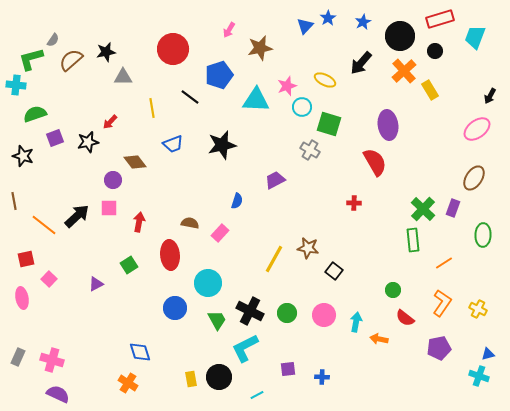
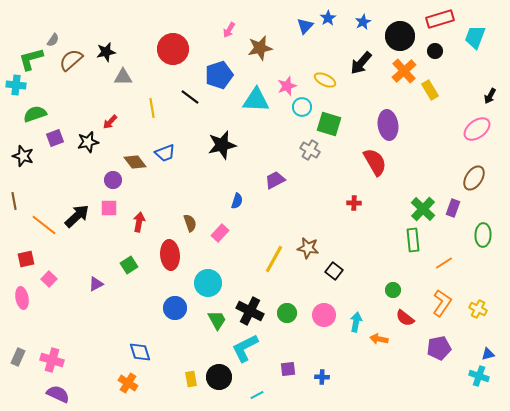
blue trapezoid at (173, 144): moved 8 px left, 9 px down
brown semicircle at (190, 223): rotated 60 degrees clockwise
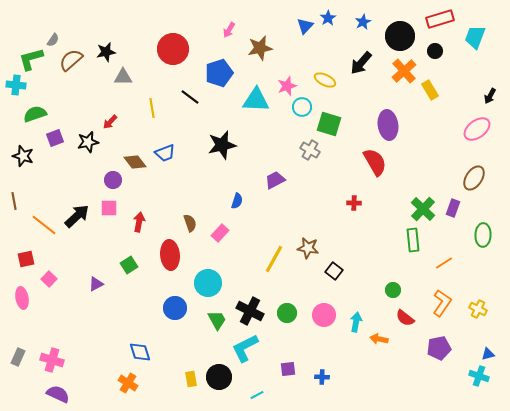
blue pentagon at (219, 75): moved 2 px up
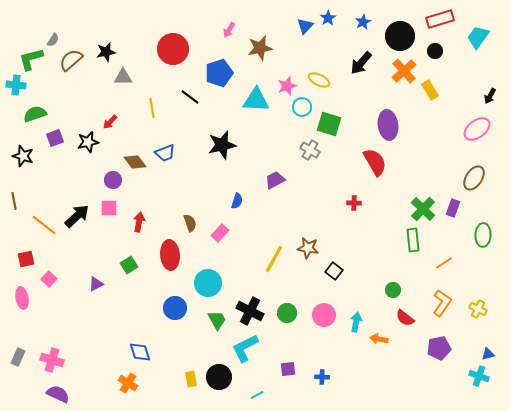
cyan trapezoid at (475, 37): moved 3 px right; rotated 15 degrees clockwise
yellow ellipse at (325, 80): moved 6 px left
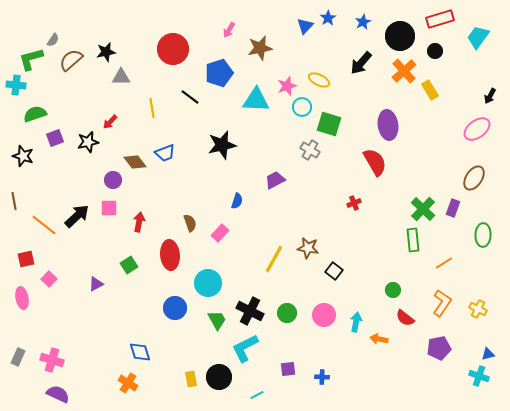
gray triangle at (123, 77): moved 2 px left
red cross at (354, 203): rotated 24 degrees counterclockwise
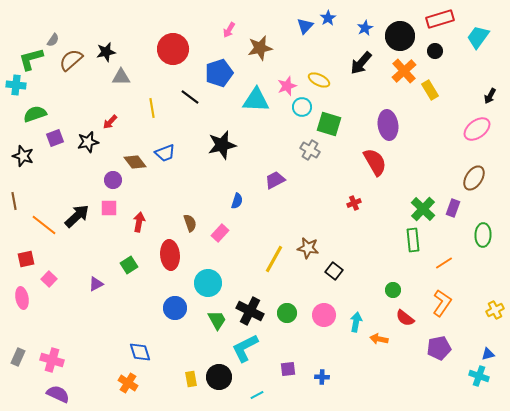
blue star at (363, 22): moved 2 px right, 6 px down
yellow cross at (478, 309): moved 17 px right, 1 px down; rotated 36 degrees clockwise
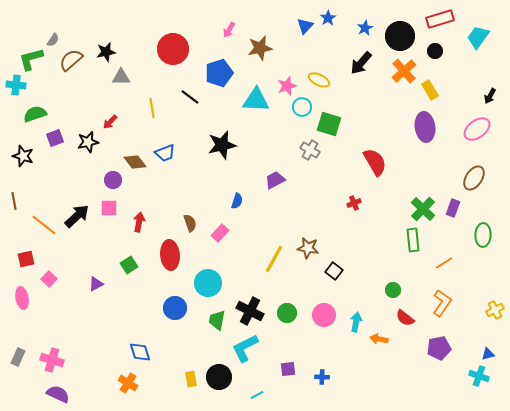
purple ellipse at (388, 125): moved 37 px right, 2 px down
green trapezoid at (217, 320): rotated 140 degrees counterclockwise
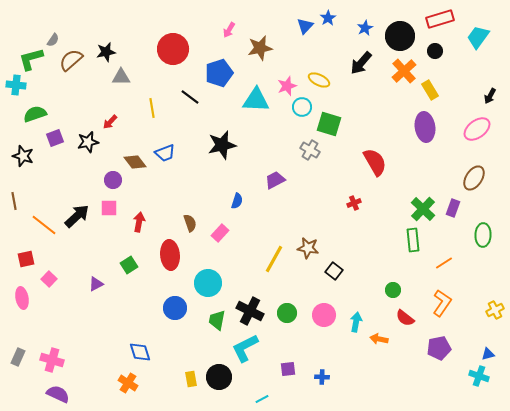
cyan line at (257, 395): moved 5 px right, 4 px down
